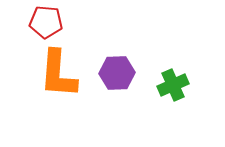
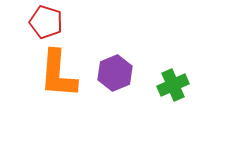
red pentagon: rotated 12 degrees clockwise
purple hexagon: moved 2 px left; rotated 20 degrees counterclockwise
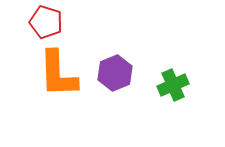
orange L-shape: rotated 6 degrees counterclockwise
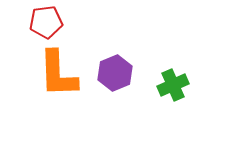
red pentagon: rotated 24 degrees counterclockwise
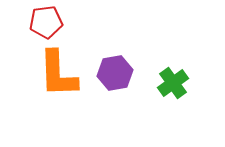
purple hexagon: rotated 12 degrees clockwise
green cross: moved 2 px up; rotated 12 degrees counterclockwise
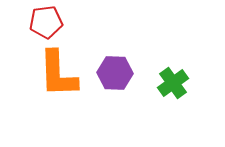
purple hexagon: rotated 12 degrees clockwise
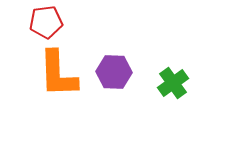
purple hexagon: moved 1 px left, 1 px up
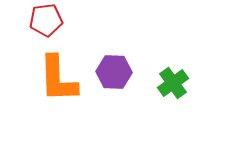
red pentagon: moved 2 px up
orange L-shape: moved 5 px down
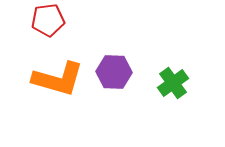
red pentagon: moved 2 px right
orange L-shape: rotated 72 degrees counterclockwise
